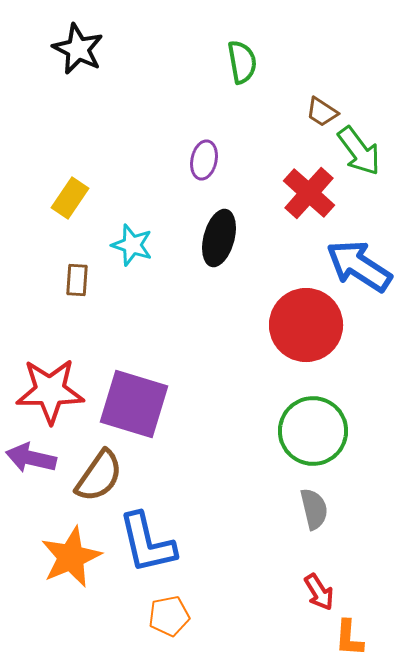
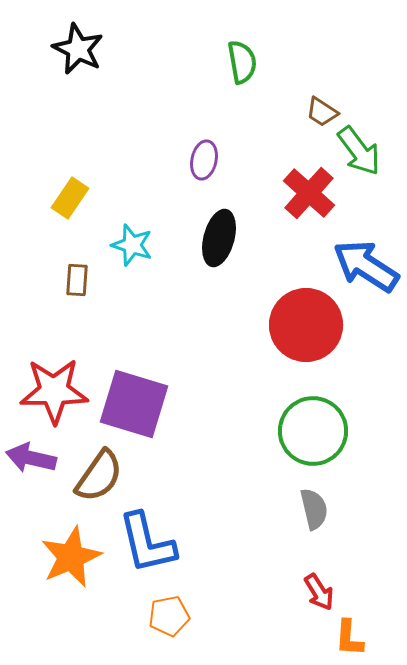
blue arrow: moved 7 px right
red star: moved 4 px right
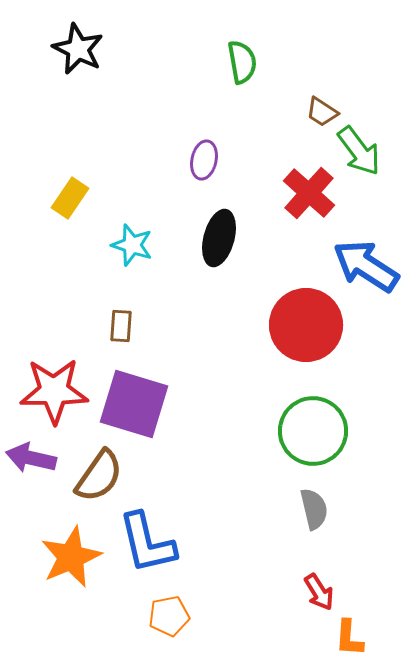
brown rectangle: moved 44 px right, 46 px down
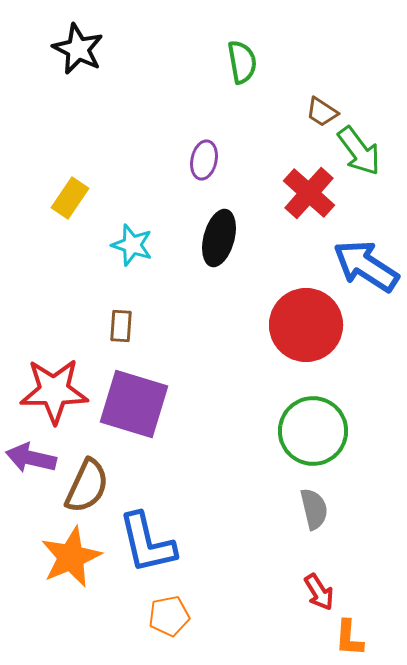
brown semicircle: moved 12 px left, 10 px down; rotated 10 degrees counterclockwise
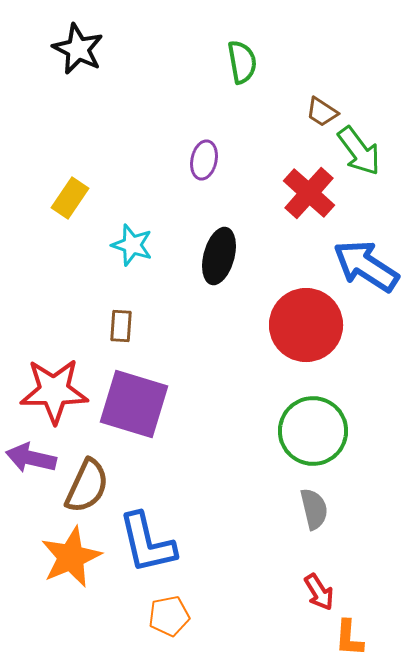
black ellipse: moved 18 px down
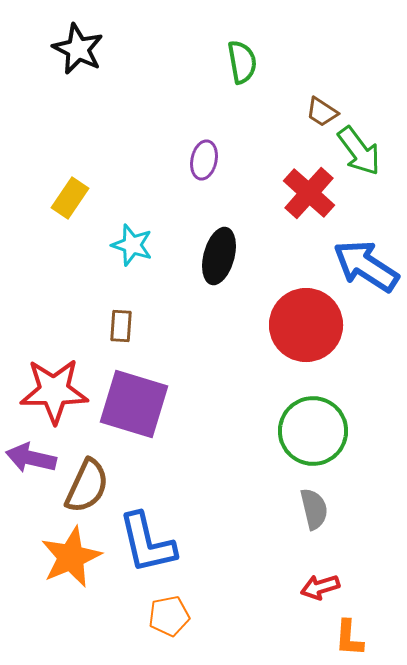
red arrow: moved 1 px right, 5 px up; rotated 105 degrees clockwise
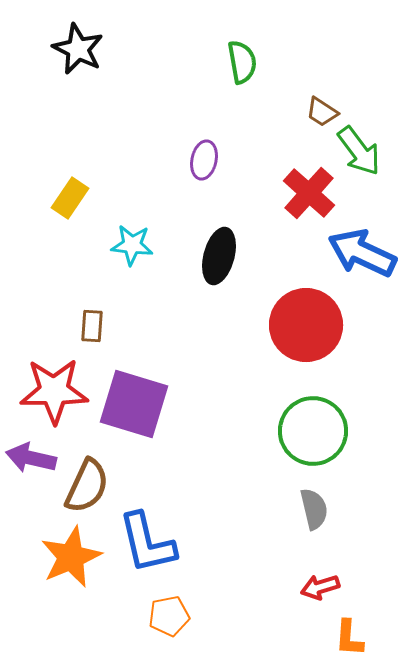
cyan star: rotated 12 degrees counterclockwise
blue arrow: moved 4 px left, 13 px up; rotated 8 degrees counterclockwise
brown rectangle: moved 29 px left
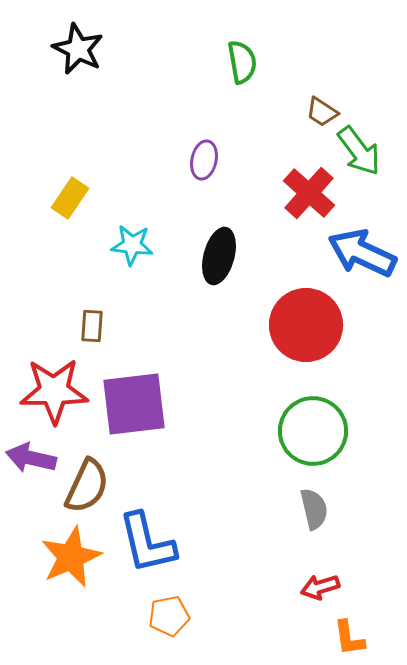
purple square: rotated 24 degrees counterclockwise
orange L-shape: rotated 12 degrees counterclockwise
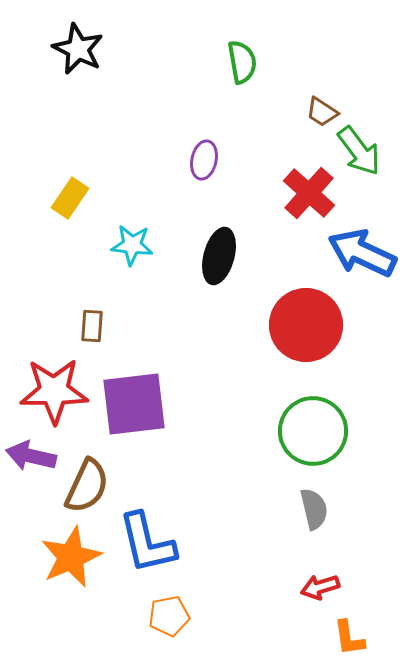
purple arrow: moved 2 px up
